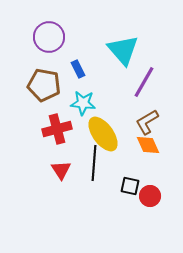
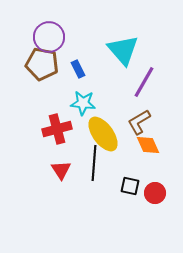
brown pentagon: moved 2 px left, 21 px up
brown L-shape: moved 8 px left
red circle: moved 5 px right, 3 px up
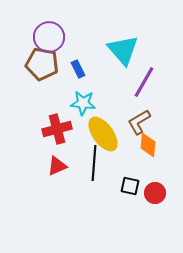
orange diamond: rotated 30 degrees clockwise
red triangle: moved 4 px left, 4 px up; rotated 40 degrees clockwise
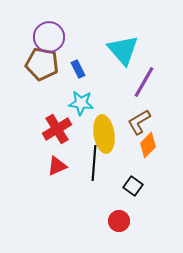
cyan star: moved 2 px left
red cross: rotated 16 degrees counterclockwise
yellow ellipse: moved 1 px right; rotated 27 degrees clockwise
orange diamond: rotated 40 degrees clockwise
black square: moved 3 px right; rotated 24 degrees clockwise
red circle: moved 36 px left, 28 px down
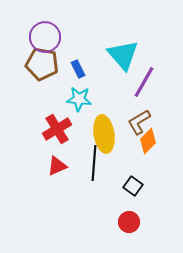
purple circle: moved 4 px left
cyan triangle: moved 5 px down
cyan star: moved 2 px left, 4 px up
orange diamond: moved 4 px up
red circle: moved 10 px right, 1 px down
